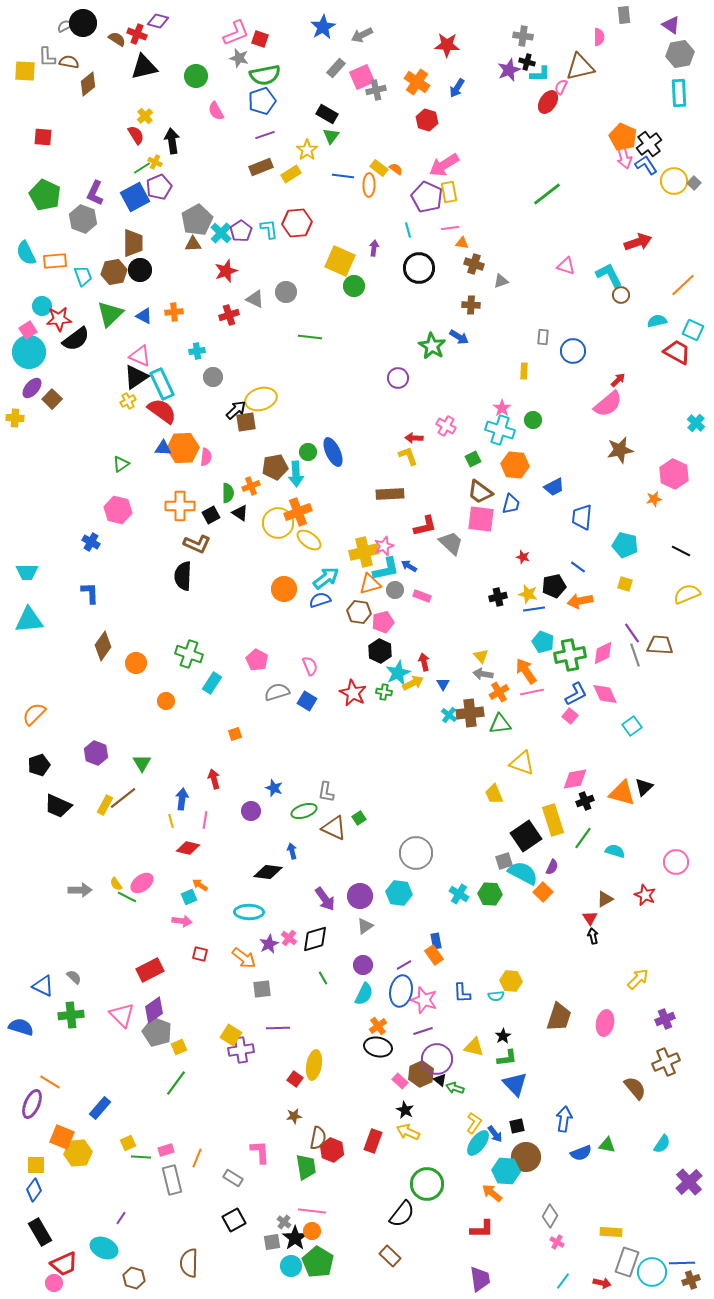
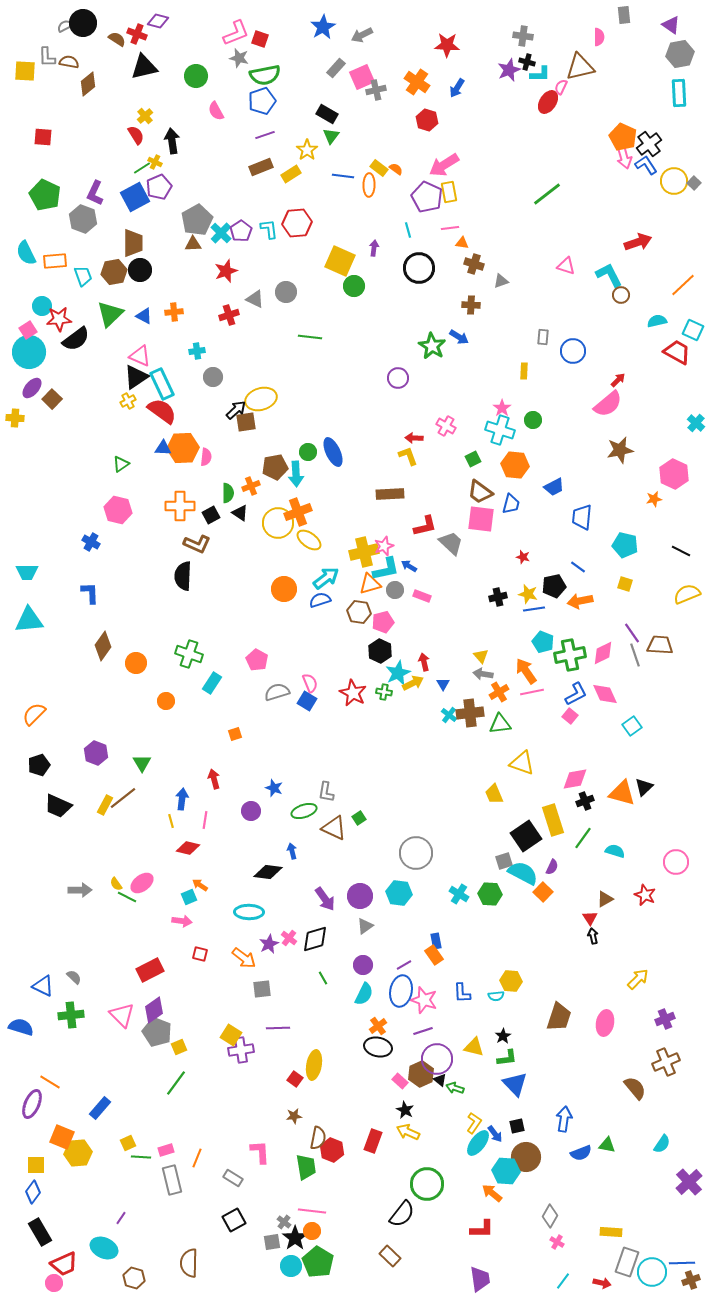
pink semicircle at (310, 666): moved 17 px down
blue diamond at (34, 1190): moved 1 px left, 2 px down
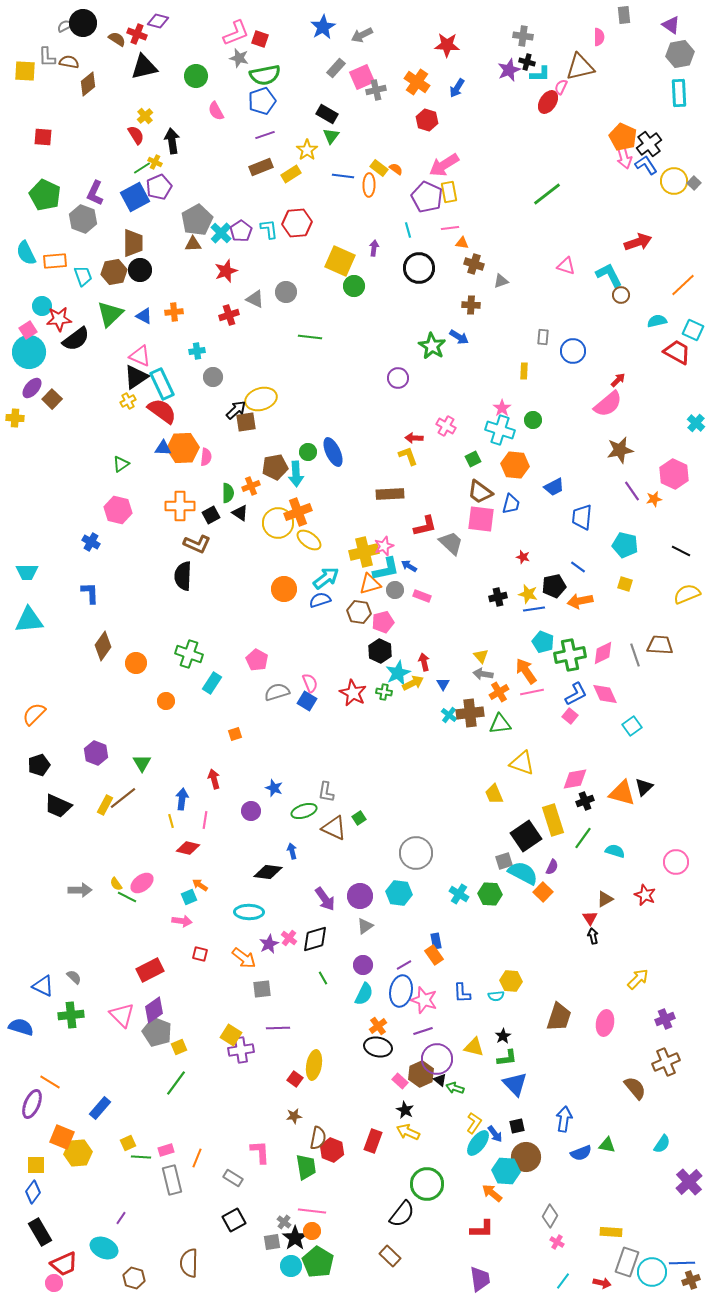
purple line at (632, 633): moved 142 px up
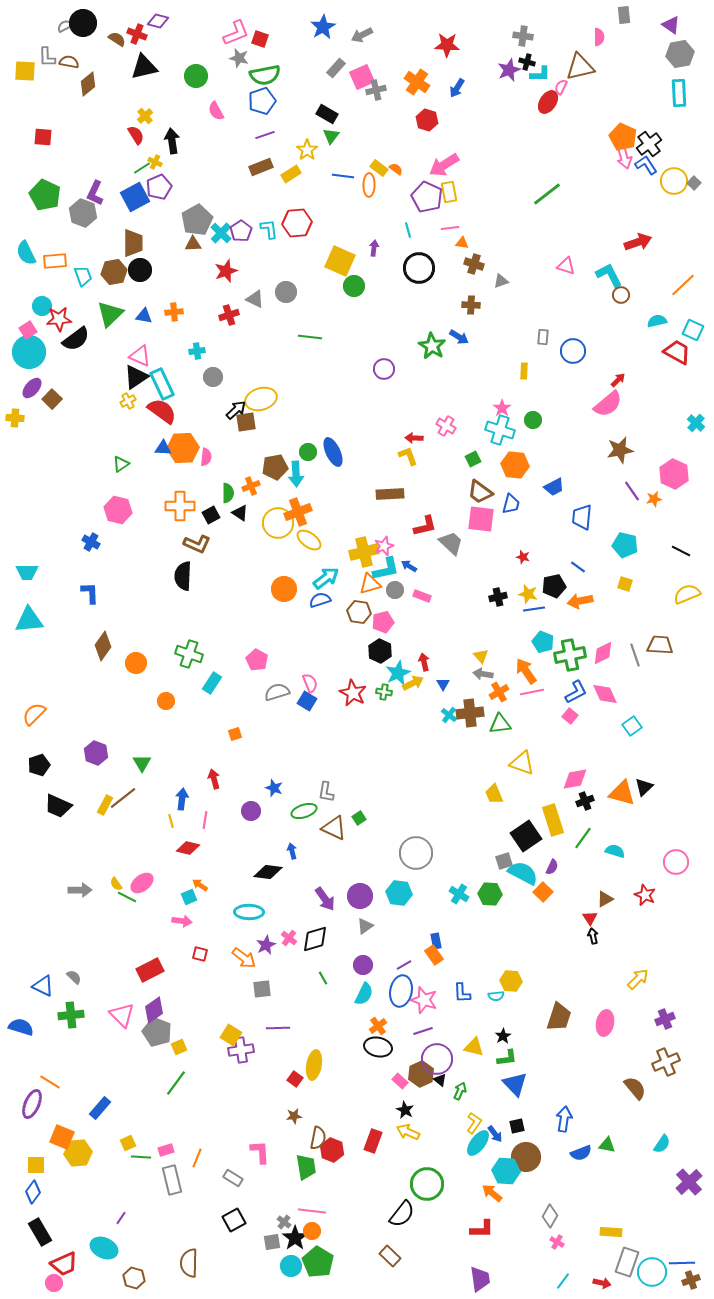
gray hexagon at (83, 219): moved 6 px up
blue triangle at (144, 316): rotated 18 degrees counterclockwise
purple circle at (398, 378): moved 14 px left, 9 px up
blue L-shape at (576, 694): moved 2 px up
purple star at (269, 944): moved 3 px left, 1 px down
green arrow at (455, 1088): moved 5 px right, 3 px down; rotated 96 degrees clockwise
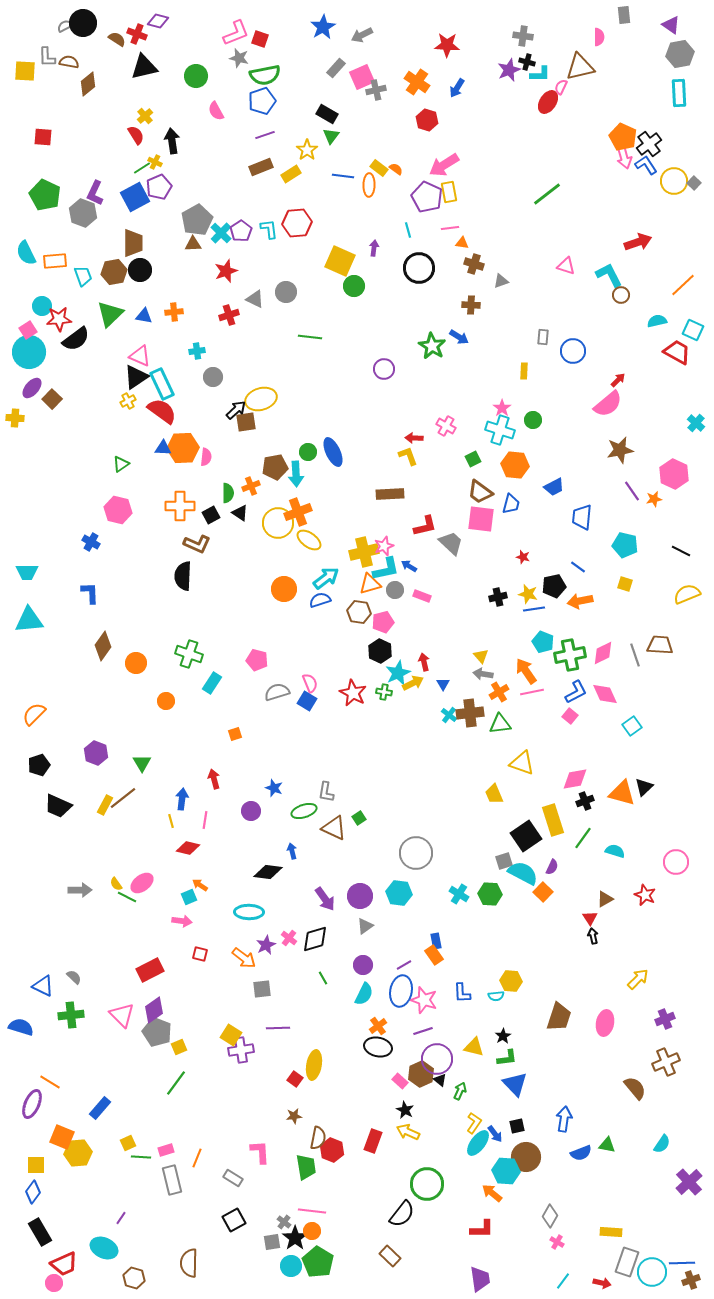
pink pentagon at (257, 660): rotated 15 degrees counterclockwise
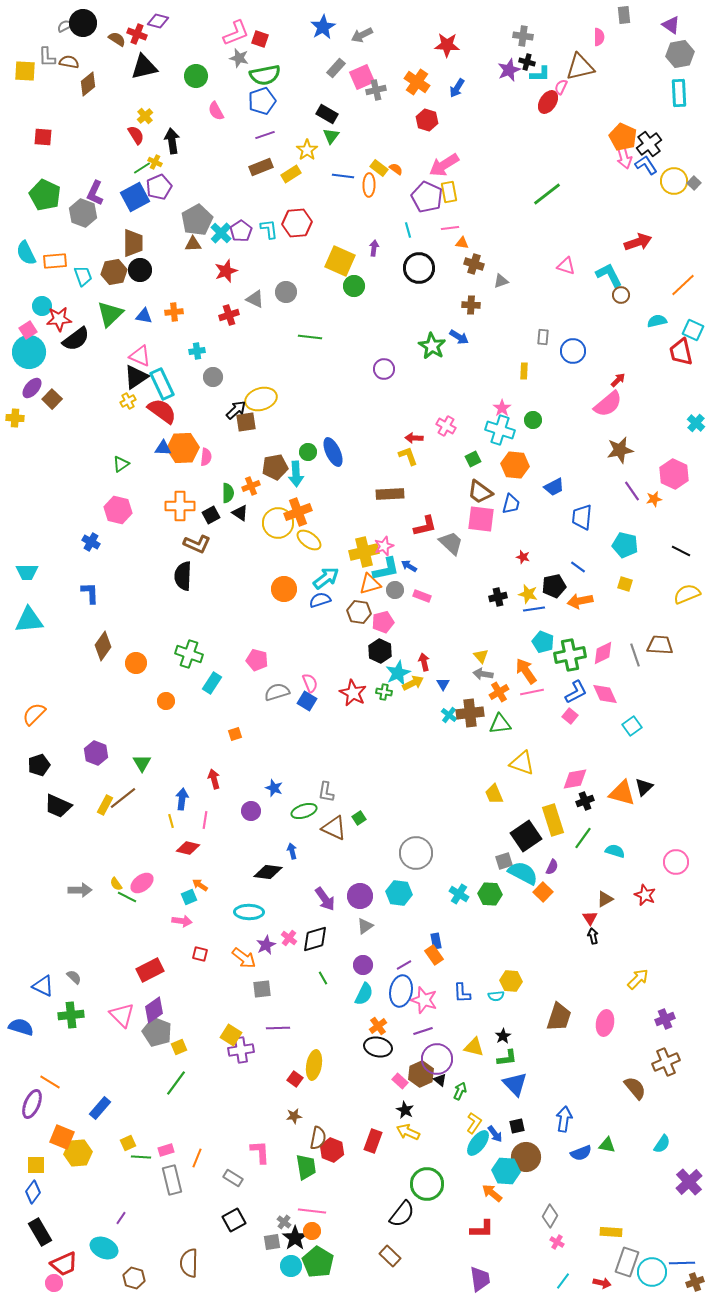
red trapezoid at (677, 352): moved 4 px right; rotated 132 degrees counterclockwise
brown cross at (691, 1280): moved 4 px right, 2 px down
